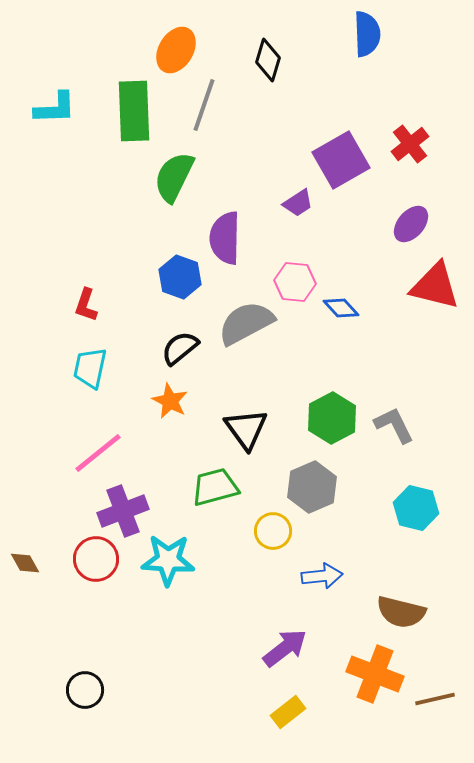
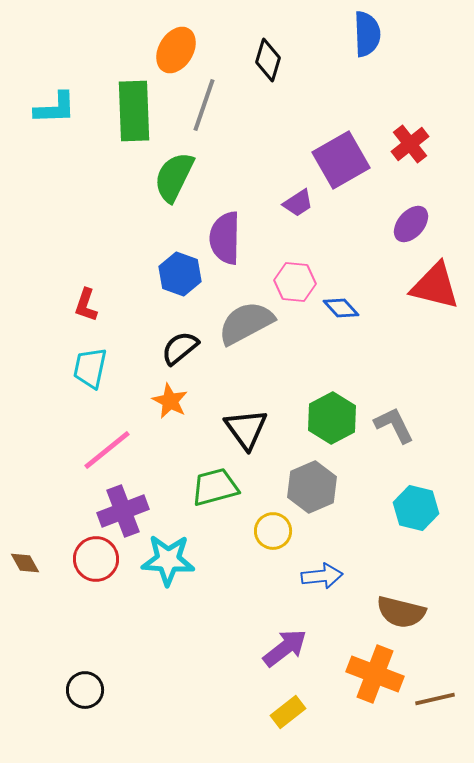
blue hexagon: moved 3 px up
pink line: moved 9 px right, 3 px up
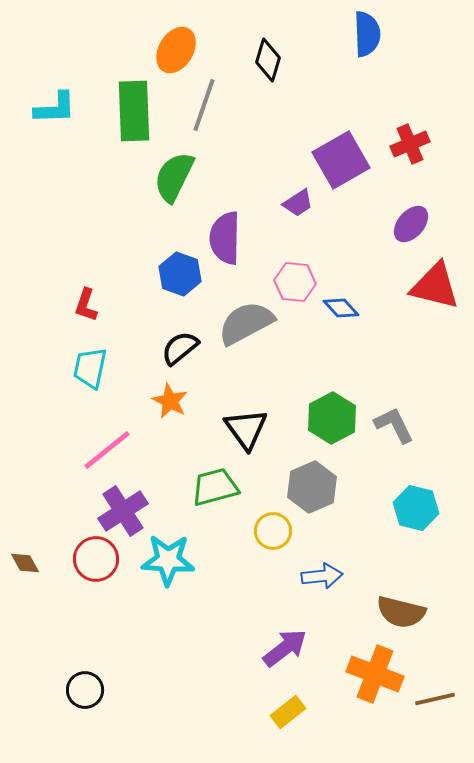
red cross: rotated 15 degrees clockwise
purple cross: rotated 12 degrees counterclockwise
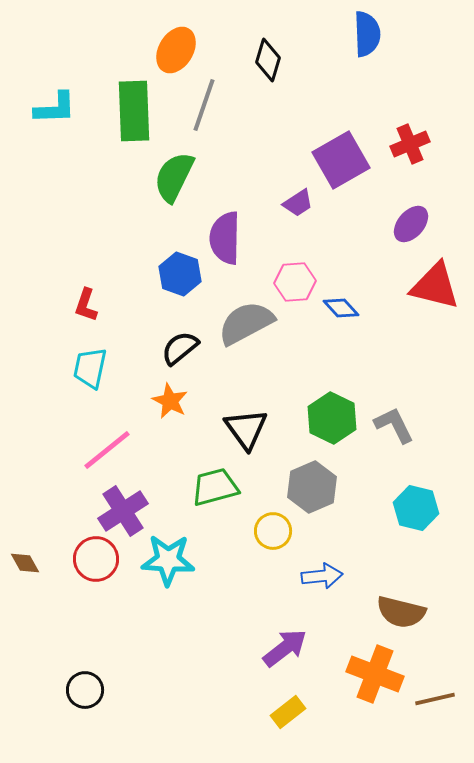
pink hexagon: rotated 9 degrees counterclockwise
green hexagon: rotated 6 degrees counterclockwise
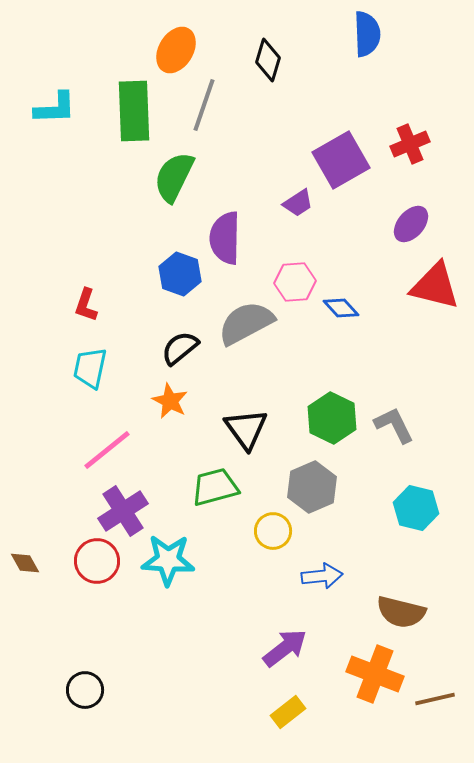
red circle: moved 1 px right, 2 px down
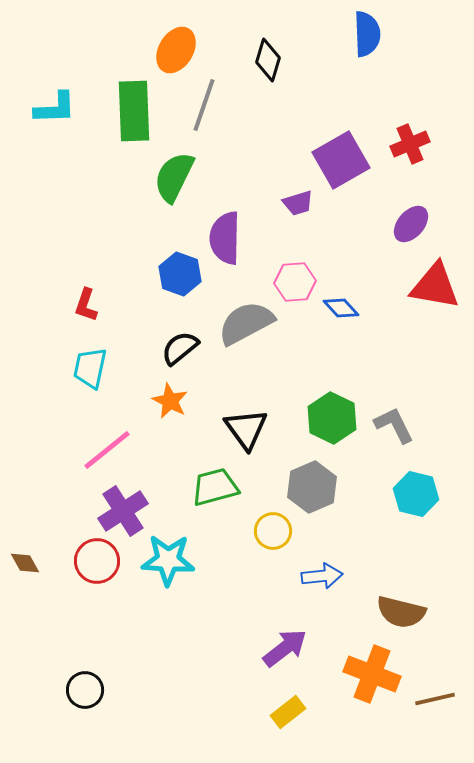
purple trapezoid: rotated 16 degrees clockwise
red triangle: rotated 4 degrees counterclockwise
cyan hexagon: moved 14 px up
orange cross: moved 3 px left
